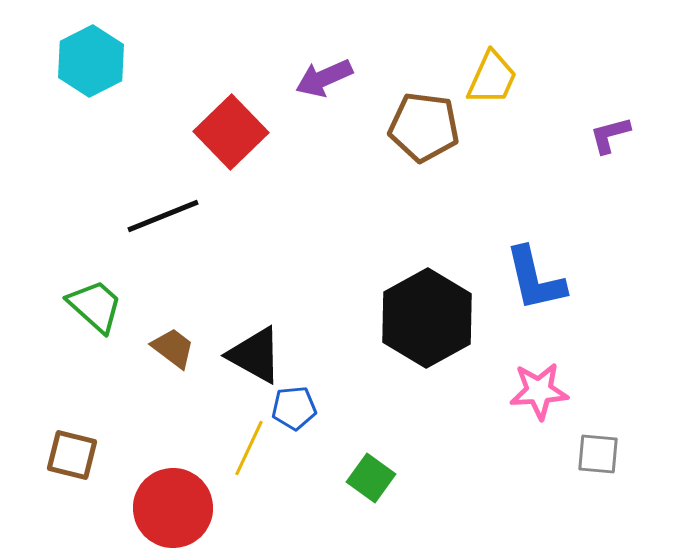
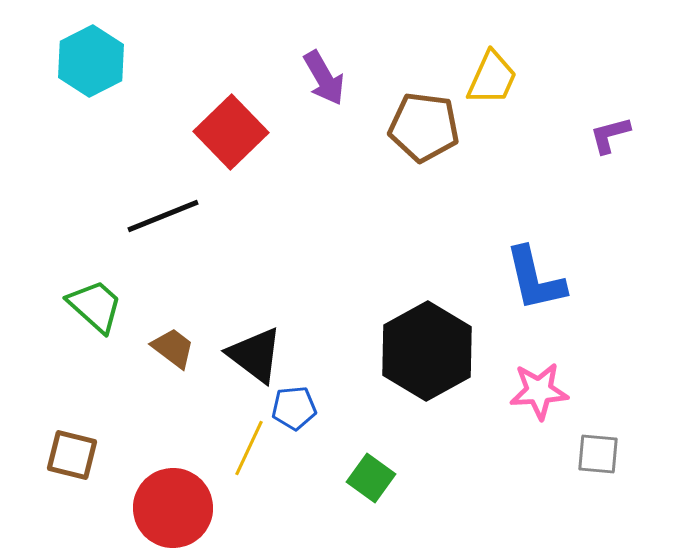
purple arrow: rotated 96 degrees counterclockwise
black hexagon: moved 33 px down
black triangle: rotated 8 degrees clockwise
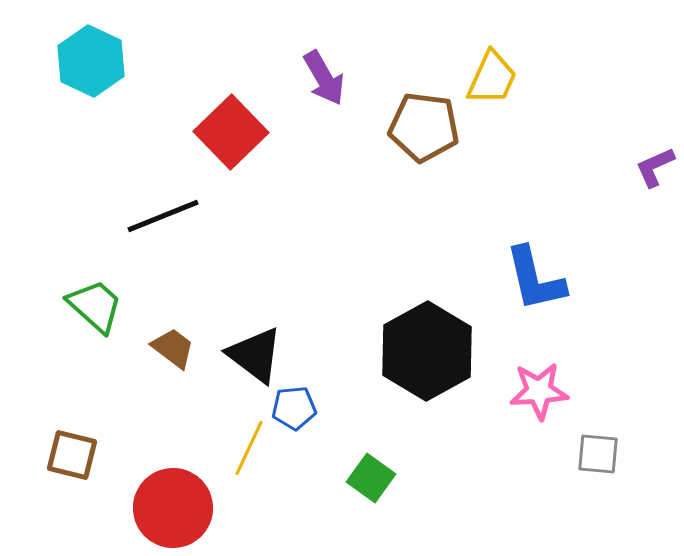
cyan hexagon: rotated 8 degrees counterclockwise
purple L-shape: moved 45 px right, 32 px down; rotated 9 degrees counterclockwise
